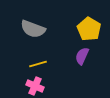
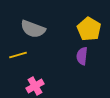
purple semicircle: rotated 18 degrees counterclockwise
yellow line: moved 20 px left, 9 px up
pink cross: rotated 36 degrees clockwise
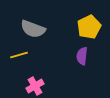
yellow pentagon: moved 2 px up; rotated 15 degrees clockwise
yellow line: moved 1 px right
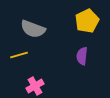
yellow pentagon: moved 2 px left, 6 px up
